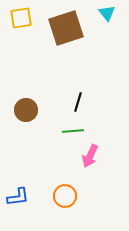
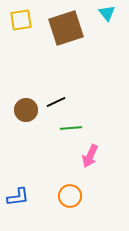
yellow square: moved 2 px down
black line: moved 22 px left; rotated 48 degrees clockwise
green line: moved 2 px left, 3 px up
orange circle: moved 5 px right
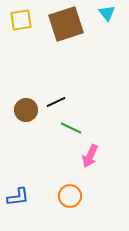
brown square: moved 4 px up
green line: rotated 30 degrees clockwise
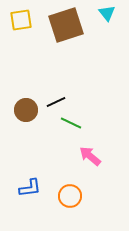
brown square: moved 1 px down
green line: moved 5 px up
pink arrow: rotated 105 degrees clockwise
blue L-shape: moved 12 px right, 9 px up
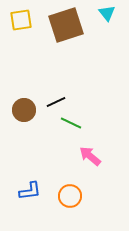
brown circle: moved 2 px left
blue L-shape: moved 3 px down
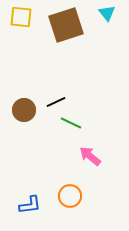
yellow square: moved 3 px up; rotated 15 degrees clockwise
blue L-shape: moved 14 px down
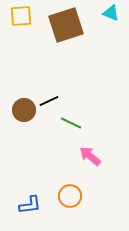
cyan triangle: moved 4 px right; rotated 30 degrees counterclockwise
yellow square: moved 1 px up; rotated 10 degrees counterclockwise
black line: moved 7 px left, 1 px up
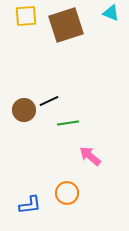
yellow square: moved 5 px right
green line: moved 3 px left; rotated 35 degrees counterclockwise
orange circle: moved 3 px left, 3 px up
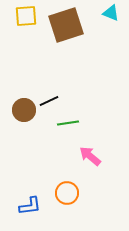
blue L-shape: moved 1 px down
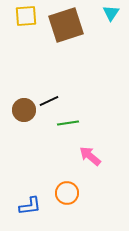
cyan triangle: rotated 42 degrees clockwise
